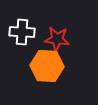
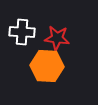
red star: moved 1 px up
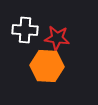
white cross: moved 3 px right, 2 px up
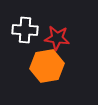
orange hexagon: rotated 12 degrees counterclockwise
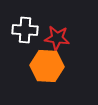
orange hexagon: rotated 12 degrees clockwise
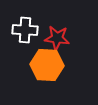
orange hexagon: moved 1 px up
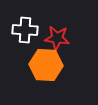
orange hexagon: moved 1 px left
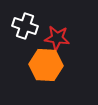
white cross: moved 4 px up; rotated 15 degrees clockwise
